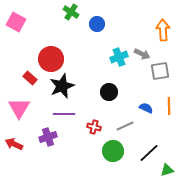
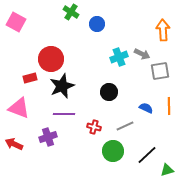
red rectangle: rotated 56 degrees counterclockwise
pink triangle: rotated 40 degrees counterclockwise
black line: moved 2 px left, 2 px down
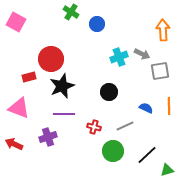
red rectangle: moved 1 px left, 1 px up
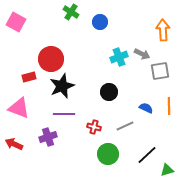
blue circle: moved 3 px right, 2 px up
green circle: moved 5 px left, 3 px down
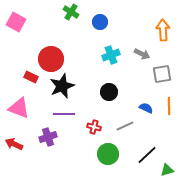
cyan cross: moved 8 px left, 2 px up
gray square: moved 2 px right, 3 px down
red rectangle: moved 2 px right; rotated 40 degrees clockwise
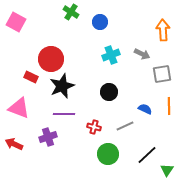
blue semicircle: moved 1 px left, 1 px down
green triangle: rotated 40 degrees counterclockwise
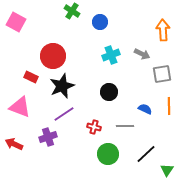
green cross: moved 1 px right, 1 px up
red circle: moved 2 px right, 3 px up
pink triangle: moved 1 px right, 1 px up
purple line: rotated 35 degrees counterclockwise
gray line: rotated 24 degrees clockwise
black line: moved 1 px left, 1 px up
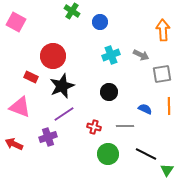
gray arrow: moved 1 px left, 1 px down
black line: rotated 70 degrees clockwise
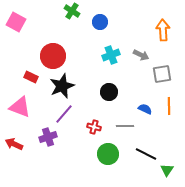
purple line: rotated 15 degrees counterclockwise
